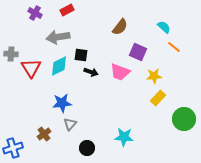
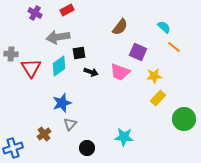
black square: moved 2 px left, 2 px up; rotated 16 degrees counterclockwise
cyan diamond: rotated 10 degrees counterclockwise
blue star: rotated 12 degrees counterclockwise
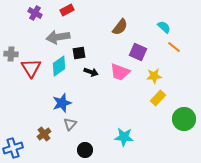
black circle: moved 2 px left, 2 px down
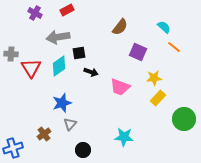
pink trapezoid: moved 15 px down
yellow star: moved 2 px down
black circle: moved 2 px left
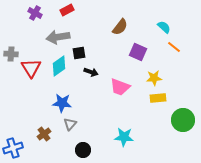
yellow rectangle: rotated 42 degrees clockwise
blue star: rotated 24 degrees clockwise
green circle: moved 1 px left, 1 px down
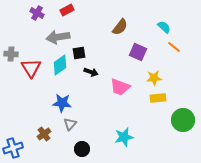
purple cross: moved 2 px right
cyan diamond: moved 1 px right, 1 px up
cyan star: rotated 18 degrees counterclockwise
black circle: moved 1 px left, 1 px up
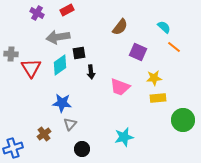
black arrow: rotated 64 degrees clockwise
